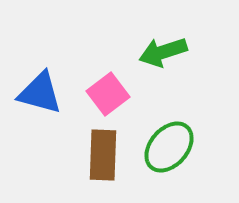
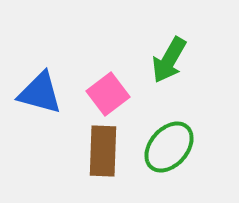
green arrow: moved 6 px right, 8 px down; rotated 42 degrees counterclockwise
brown rectangle: moved 4 px up
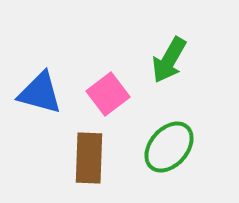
brown rectangle: moved 14 px left, 7 px down
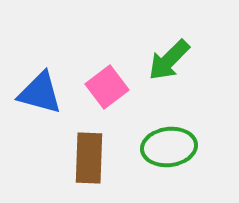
green arrow: rotated 15 degrees clockwise
pink square: moved 1 px left, 7 px up
green ellipse: rotated 42 degrees clockwise
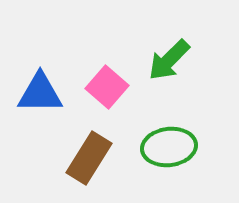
pink square: rotated 12 degrees counterclockwise
blue triangle: rotated 15 degrees counterclockwise
brown rectangle: rotated 30 degrees clockwise
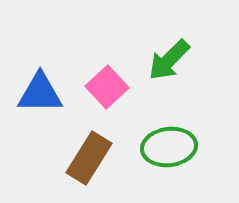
pink square: rotated 6 degrees clockwise
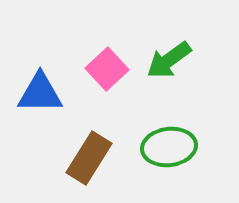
green arrow: rotated 9 degrees clockwise
pink square: moved 18 px up
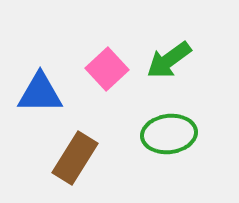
green ellipse: moved 13 px up
brown rectangle: moved 14 px left
